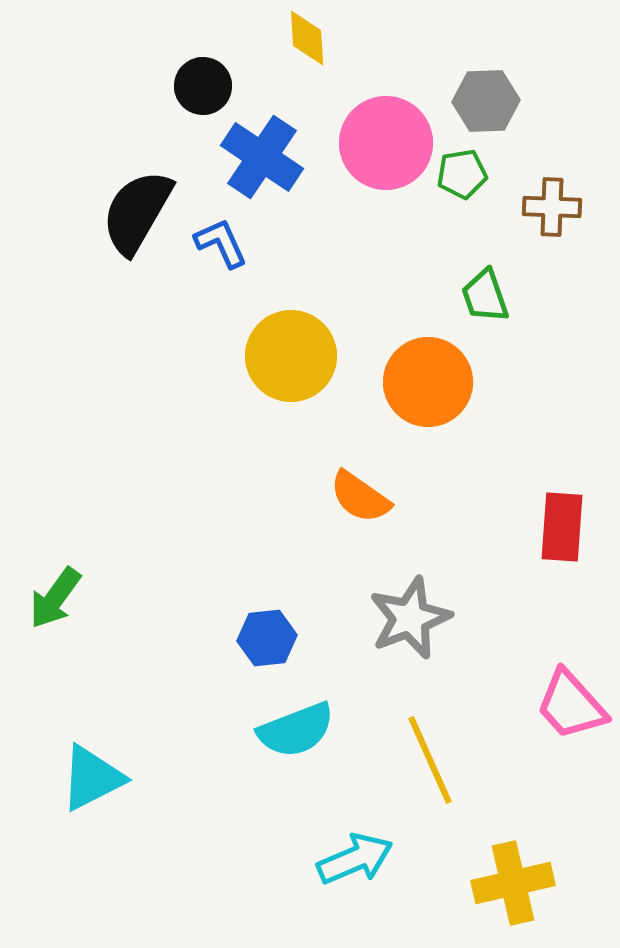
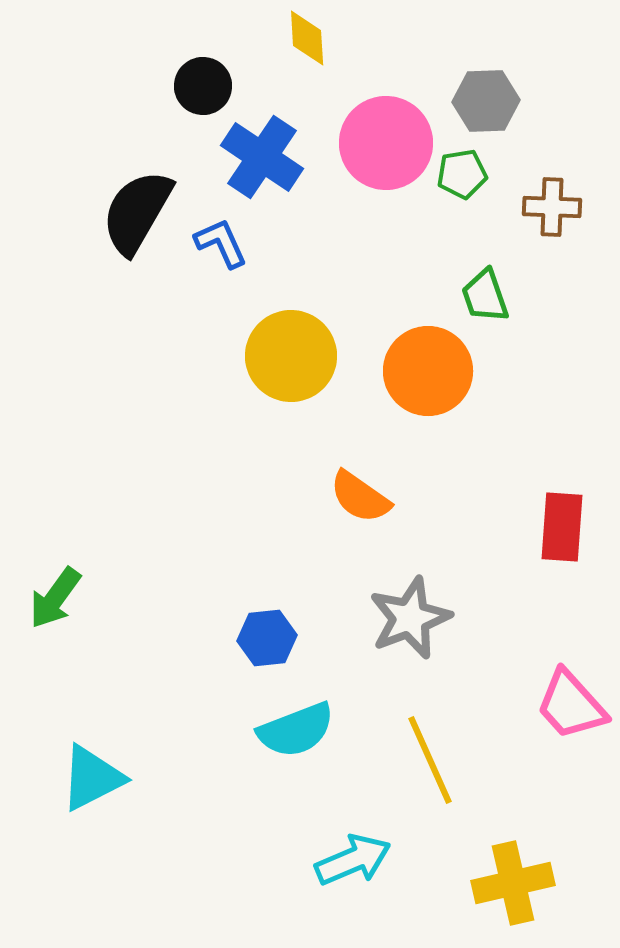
orange circle: moved 11 px up
cyan arrow: moved 2 px left, 1 px down
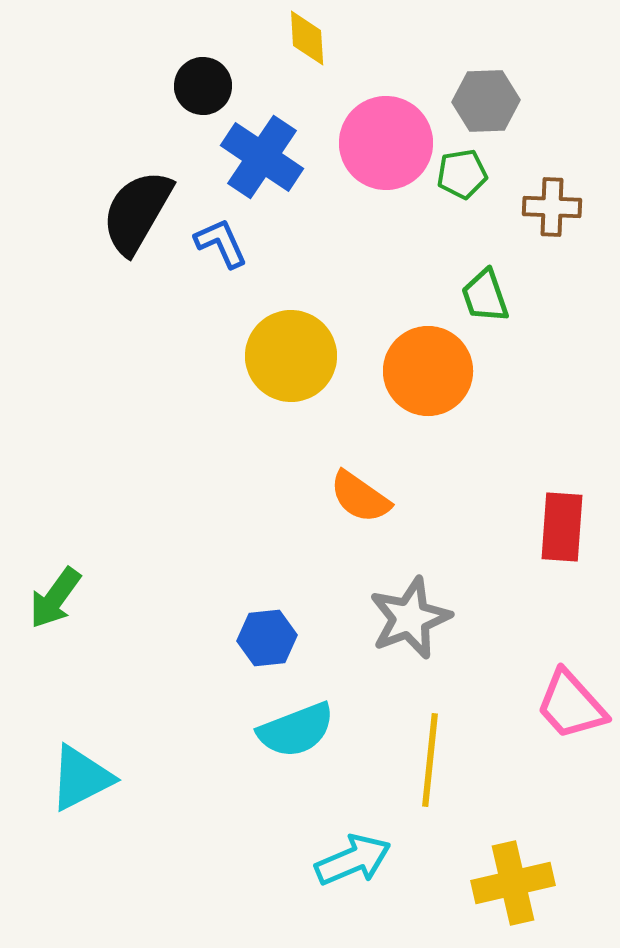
yellow line: rotated 30 degrees clockwise
cyan triangle: moved 11 px left
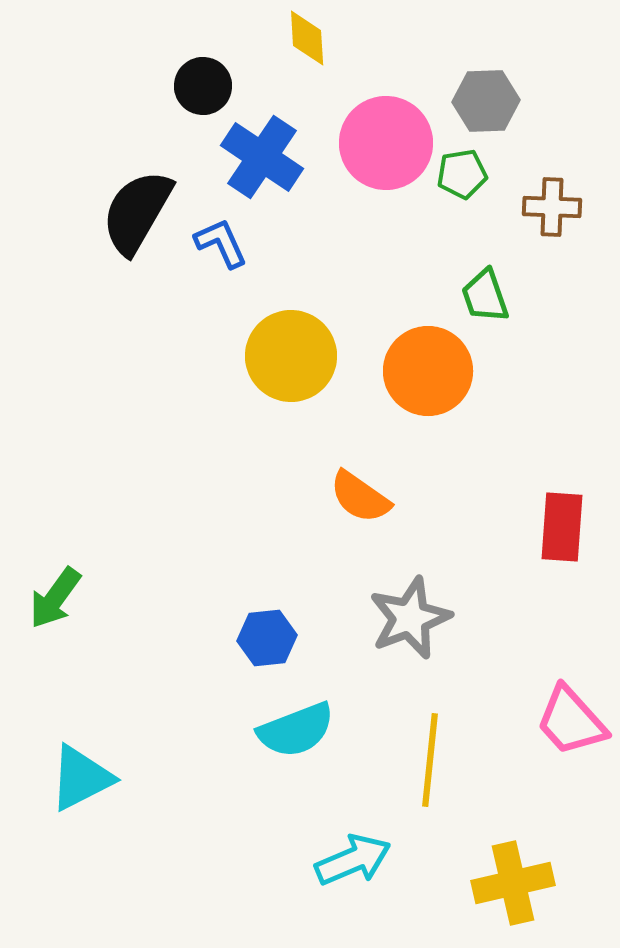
pink trapezoid: moved 16 px down
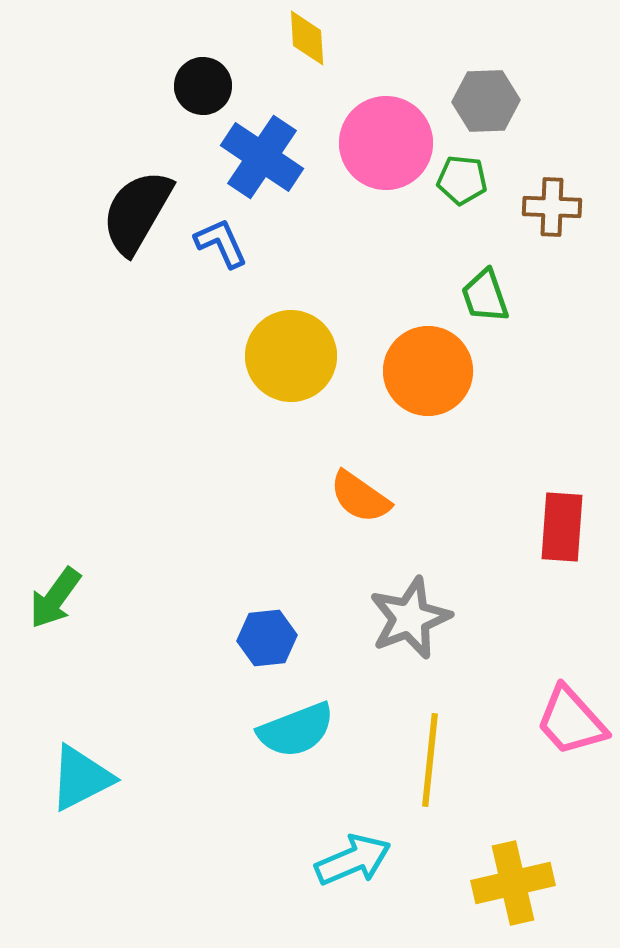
green pentagon: moved 6 px down; rotated 15 degrees clockwise
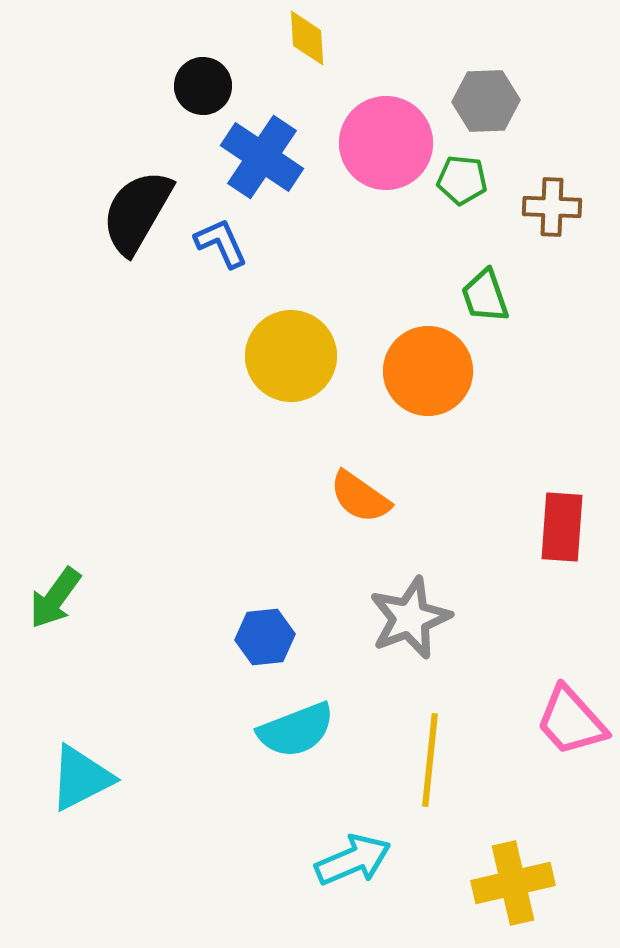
blue hexagon: moved 2 px left, 1 px up
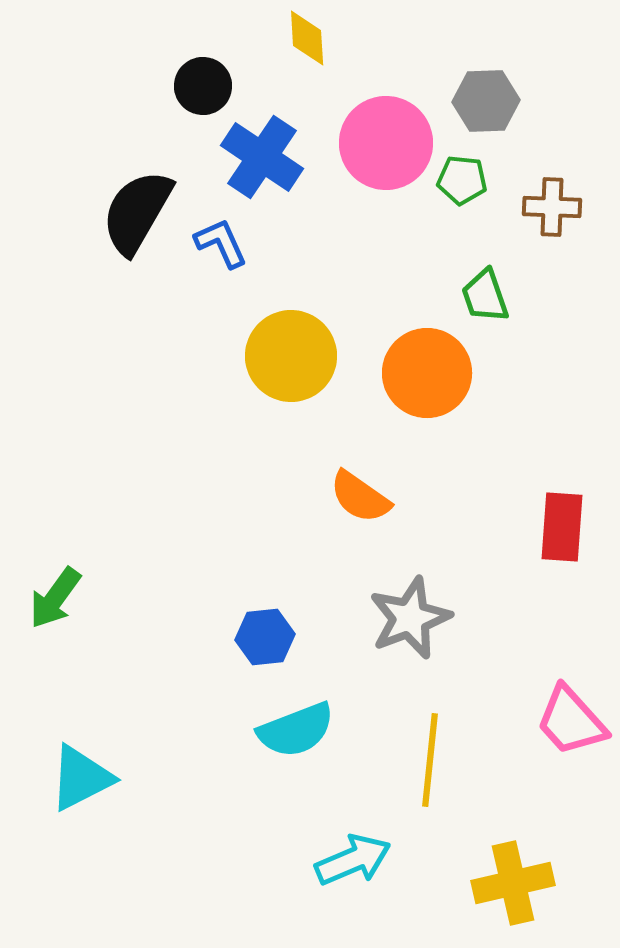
orange circle: moved 1 px left, 2 px down
